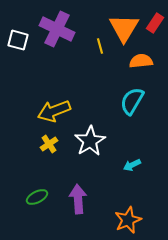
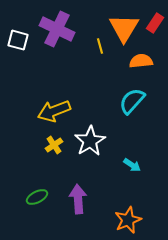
cyan semicircle: rotated 12 degrees clockwise
yellow cross: moved 5 px right, 1 px down
cyan arrow: rotated 120 degrees counterclockwise
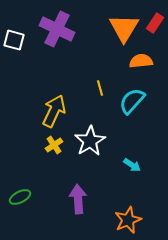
white square: moved 4 px left
yellow line: moved 42 px down
yellow arrow: rotated 136 degrees clockwise
green ellipse: moved 17 px left
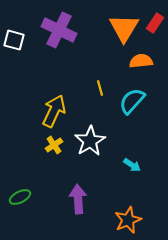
purple cross: moved 2 px right, 1 px down
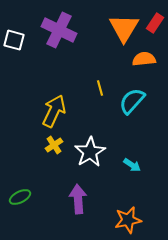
orange semicircle: moved 3 px right, 2 px up
white star: moved 11 px down
orange star: rotated 12 degrees clockwise
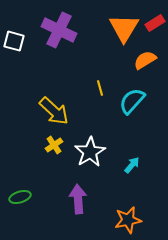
red rectangle: rotated 24 degrees clockwise
white square: moved 1 px down
orange semicircle: moved 1 px right, 1 px down; rotated 25 degrees counterclockwise
yellow arrow: rotated 108 degrees clockwise
cyan arrow: rotated 84 degrees counterclockwise
green ellipse: rotated 10 degrees clockwise
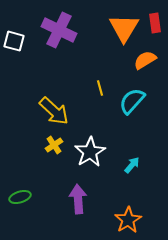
red rectangle: rotated 66 degrees counterclockwise
orange star: rotated 20 degrees counterclockwise
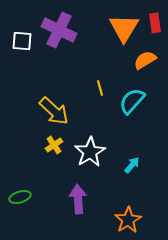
white square: moved 8 px right; rotated 10 degrees counterclockwise
